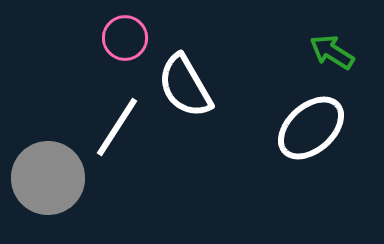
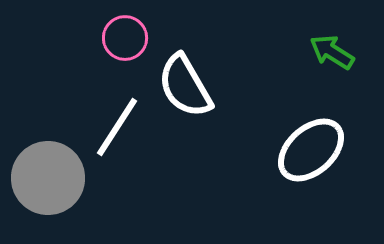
white ellipse: moved 22 px down
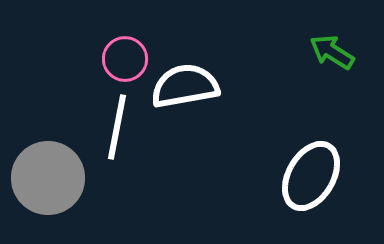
pink circle: moved 21 px down
white semicircle: rotated 110 degrees clockwise
white line: rotated 22 degrees counterclockwise
white ellipse: moved 26 px down; rotated 18 degrees counterclockwise
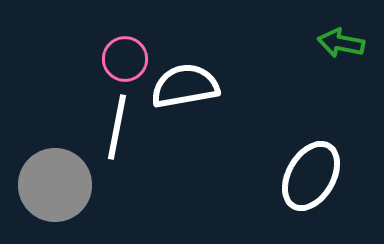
green arrow: moved 9 px right, 9 px up; rotated 21 degrees counterclockwise
gray circle: moved 7 px right, 7 px down
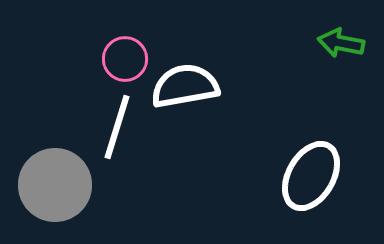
white line: rotated 6 degrees clockwise
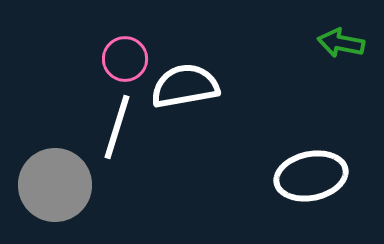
white ellipse: rotated 48 degrees clockwise
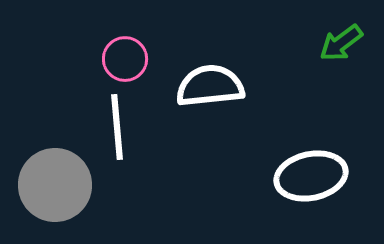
green arrow: rotated 48 degrees counterclockwise
white semicircle: moved 25 px right; rotated 4 degrees clockwise
white line: rotated 22 degrees counterclockwise
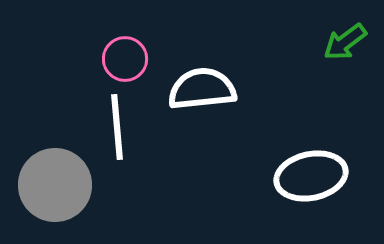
green arrow: moved 4 px right, 1 px up
white semicircle: moved 8 px left, 3 px down
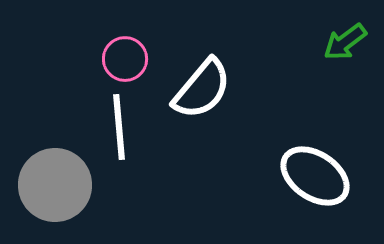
white semicircle: rotated 136 degrees clockwise
white line: moved 2 px right
white ellipse: moved 4 px right; rotated 46 degrees clockwise
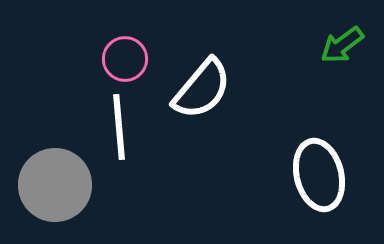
green arrow: moved 3 px left, 3 px down
white ellipse: moved 4 px right, 1 px up; rotated 42 degrees clockwise
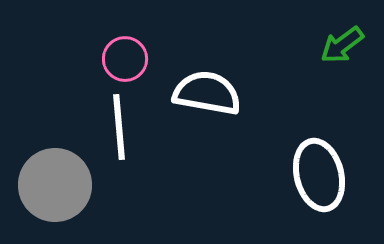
white semicircle: moved 5 px right, 4 px down; rotated 120 degrees counterclockwise
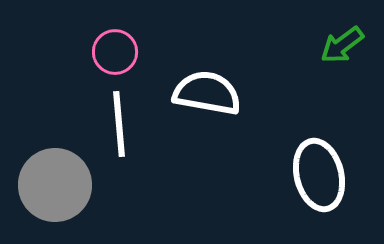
pink circle: moved 10 px left, 7 px up
white line: moved 3 px up
